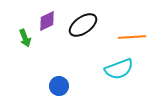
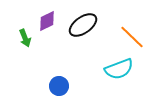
orange line: rotated 48 degrees clockwise
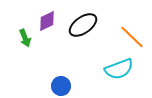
blue circle: moved 2 px right
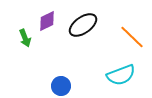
cyan semicircle: moved 2 px right, 6 px down
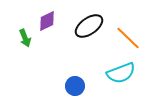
black ellipse: moved 6 px right, 1 px down
orange line: moved 4 px left, 1 px down
cyan semicircle: moved 2 px up
blue circle: moved 14 px right
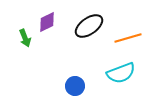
purple diamond: moved 1 px down
orange line: rotated 60 degrees counterclockwise
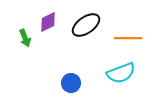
purple diamond: moved 1 px right
black ellipse: moved 3 px left, 1 px up
orange line: rotated 16 degrees clockwise
blue circle: moved 4 px left, 3 px up
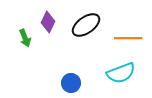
purple diamond: rotated 40 degrees counterclockwise
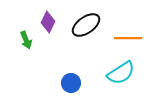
green arrow: moved 1 px right, 2 px down
cyan semicircle: rotated 12 degrees counterclockwise
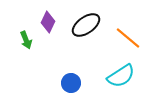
orange line: rotated 40 degrees clockwise
cyan semicircle: moved 3 px down
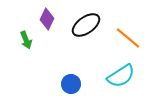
purple diamond: moved 1 px left, 3 px up
blue circle: moved 1 px down
